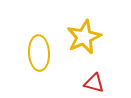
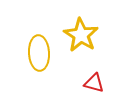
yellow star: moved 3 px left, 2 px up; rotated 16 degrees counterclockwise
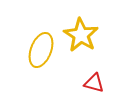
yellow ellipse: moved 2 px right, 3 px up; rotated 24 degrees clockwise
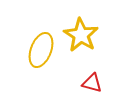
red triangle: moved 2 px left
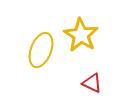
red triangle: rotated 10 degrees clockwise
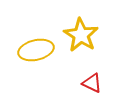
yellow ellipse: moved 5 px left; rotated 56 degrees clockwise
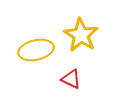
red triangle: moved 21 px left, 4 px up
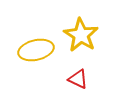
red triangle: moved 7 px right
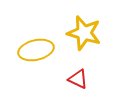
yellow star: moved 3 px right, 2 px up; rotated 16 degrees counterclockwise
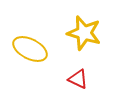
yellow ellipse: moved 6 px left, 1 px up; rotated 40 degrees clockwise
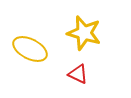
red triangle: moved 5 px up
